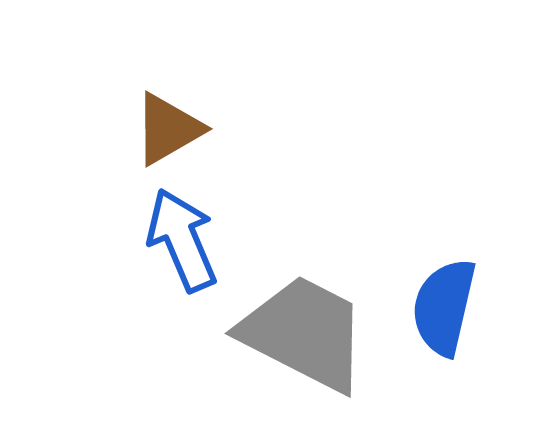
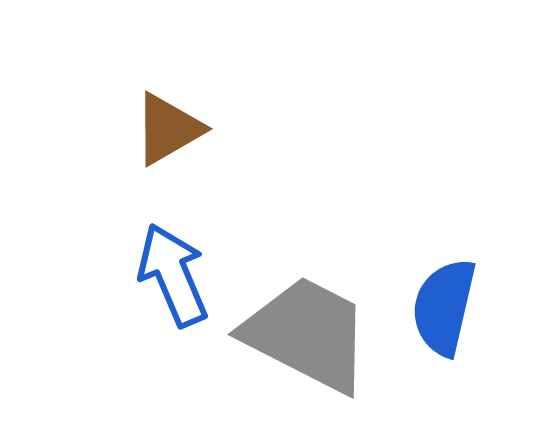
blue arrow: moved 9 px left, 35 px down
gray trapezoid: moved 3 px right, 1 px down
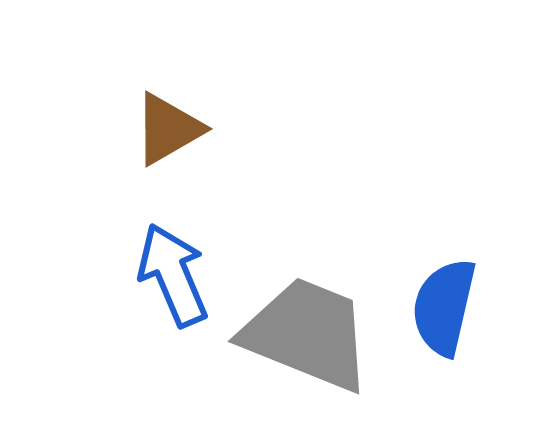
gray trapezoid: rotated 5 degrees counterclockwise
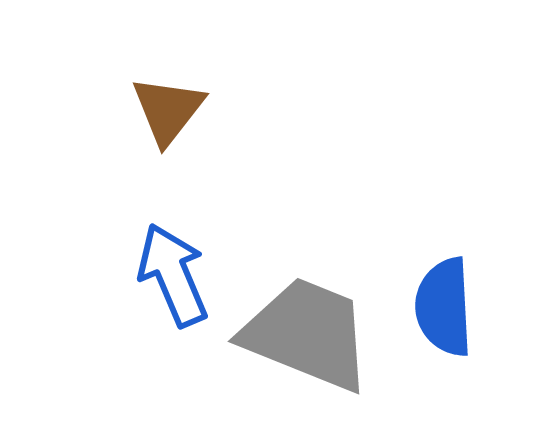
brown triangle: moved 19 px up; rotated 22 degrees counterclockwise
blue semicircle: rotated 16 degrees counterclockwise
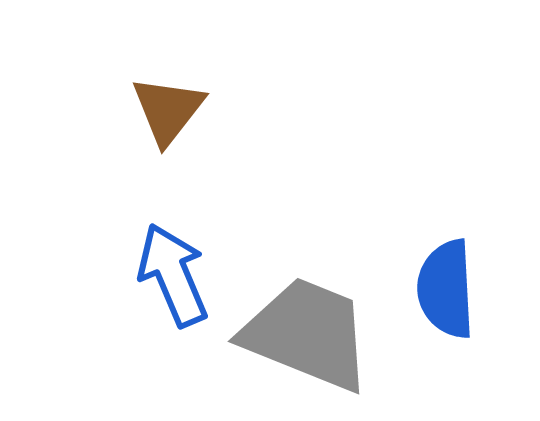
blue semicircle: moved 2 px right, 18 px up
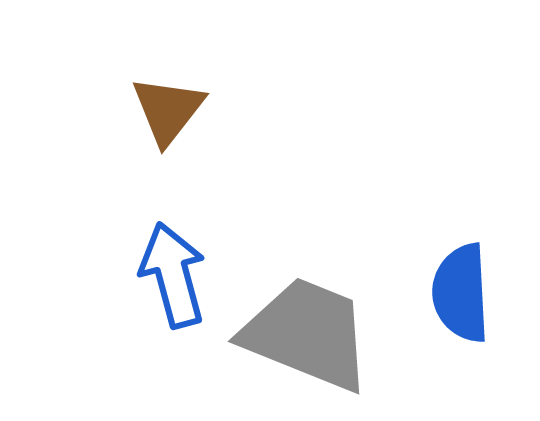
blue arrow: rotated 8 degrees clockwise
blue semicircle: moved 15 px right, 4 px down
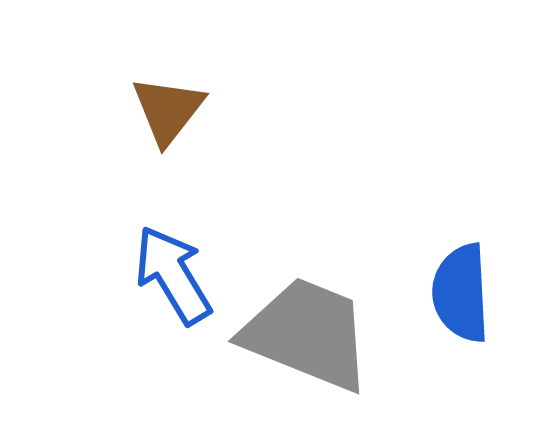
blue arrow: rotated 16 degrees counterclockwise
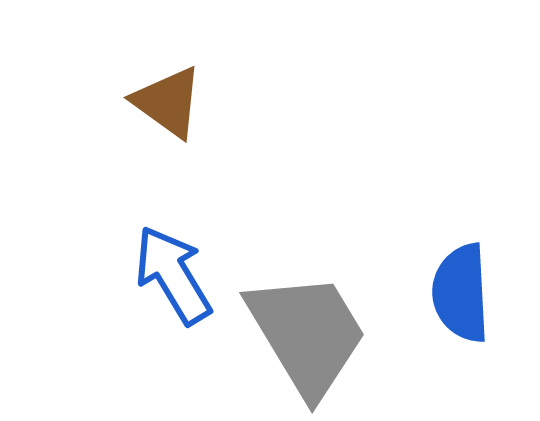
brown triangle: moved 8 px up; rotated 32 degrees counterclockwise
gray trapezoid: rotated 37 degrees clockwise
